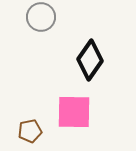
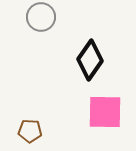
pink square: moved 31 px right
brown pentagon: rotated 15 degrees clockwise
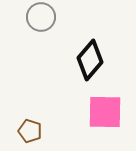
black diamond: rotated 6 degrees clockwise
brown pentagon: rotated 15 degrees clockwise
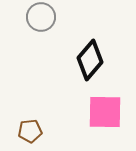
brown pentagon: rotated 25 degrees counterclockwise
